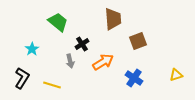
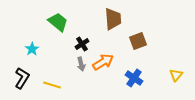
gray arrow: moved 11 px right, 3 px down
yellow triangle: rotated 32 degrees counterclockwise
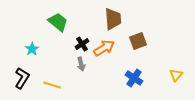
orange arrow: moved 1 px right, 14 px up
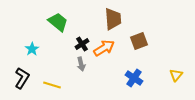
brown square: moved 1 px right
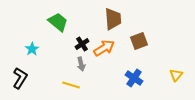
black L-shape: moved 2 px left
yellow line: moved 19 px right
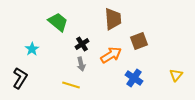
orange arrow: moved 7 px right, 7 px down
